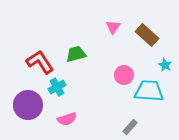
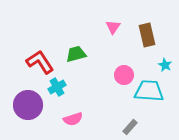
brown rectangle: rotated 35 degrees clockwise
pink semicircle: moved 6 px right
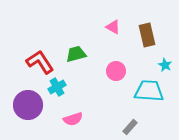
pink triangle: rotated 35 degrees counterclockwise
pink circle: moved 8 px left, 4 px up
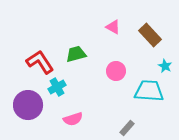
brown rectangle: moved 3 px right; rotated 30 degrees counterclockwise
cyan star: moved 1 px down
gray rectangle: moved 3 px left, 1 px down
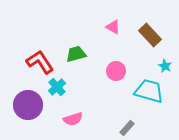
cyan cross: rotated 12 degrees counterclockwise
cyan trapezoid: rotated 12 degrees clockwise
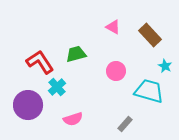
gray rectangle: moved 2 px left, 4 px up
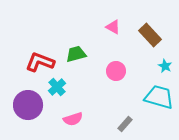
red L-shape: rotated 36 degrees counterclockwise
cyan trapezoid: moved 10 px right, 6 px down
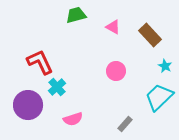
green trapezoid: moved 39 px up
red L-shape: rotated 44 degrees clockwise
cyan trapezoid: rotated 60 degrees counterclockwise
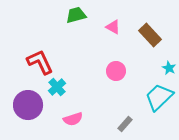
cyan star: moved 4 px right, 2 px down
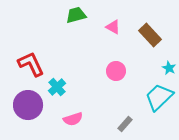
red L-shape: moved 9 px left, 2 px down
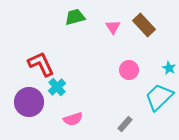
green trapezoid: moved 1 px left, 2 px down
pink triangle: rotated 28 degrees clockwise
brown rectangle: moved 6 px left, 10 px up
red L-shape: moved 10 px right
pink circle: moved 13 px right, 1 px up
purple circle: moved 1 px right, 3 px up
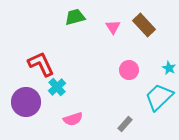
purple circle: moved 3 px left
